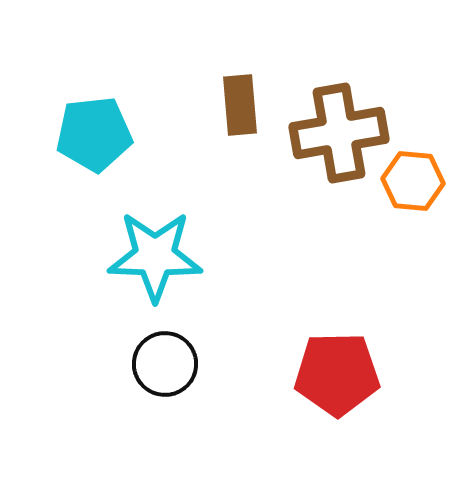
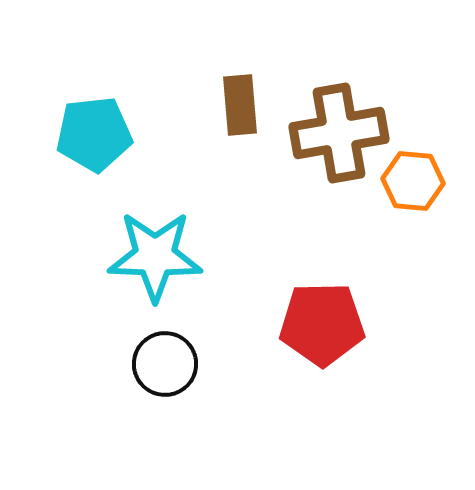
red pentagon: moved 15 px left, 50 px up
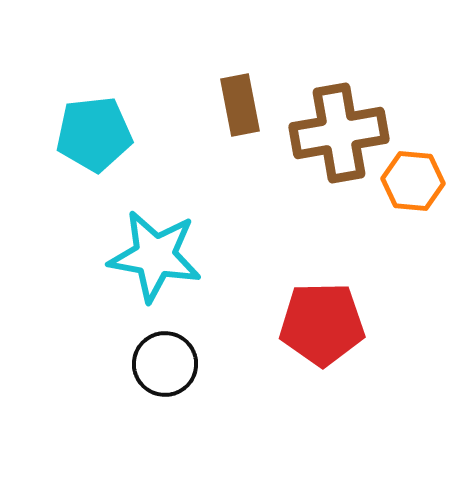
brown rectangle: rotated 6 degrees counterclockwise
cyan star: rotated 8 degrees clockwise
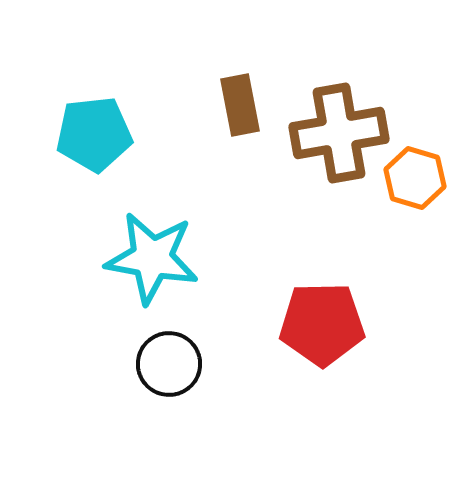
orange hexagon: moved 2 px right, 3 px up; rotated 12 degrees clockwise
cyan star: moved 3 px left, 2 px down
black circle: moved 4 px right
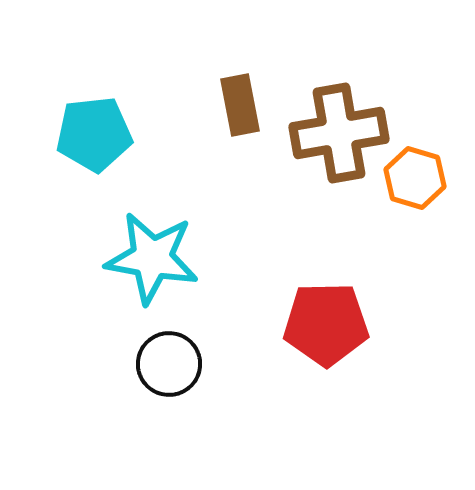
red pentagon: moved 4 px right
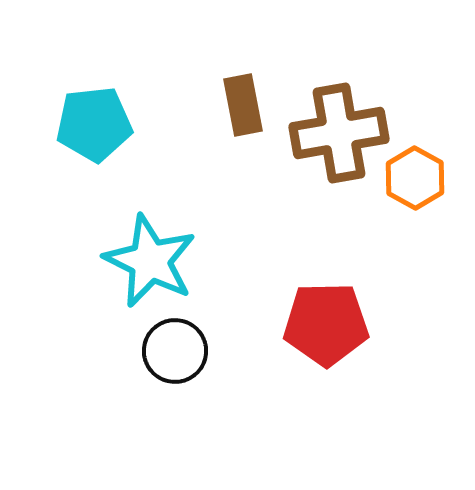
brown rectangle: moved 3 px right
cyan pentagon: moved 10 px up
orange hexagon: rotated 12 degrees clockwise
cyan star: moved 2 px left, 3 px down; rotated 16 degrees clockwise
black circle: moved 6 px right, 13 px up
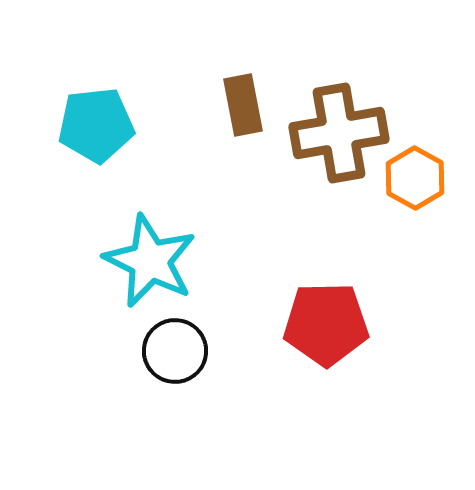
cyan pentagon: moved 2 px right, 1 px down
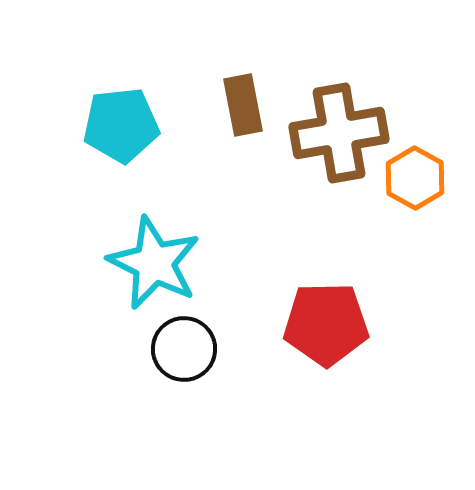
cyan pentagon: moved 25 px right
cyan star: moved 4 px right, 2 px down
black circle: moved 9 px right, 2 px up
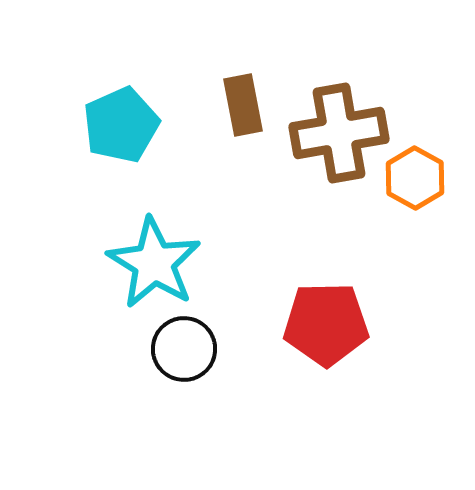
cyan pentagon: rotated 18 degrees counterclockwise
cyan star: rotated 6 degrees clockwise
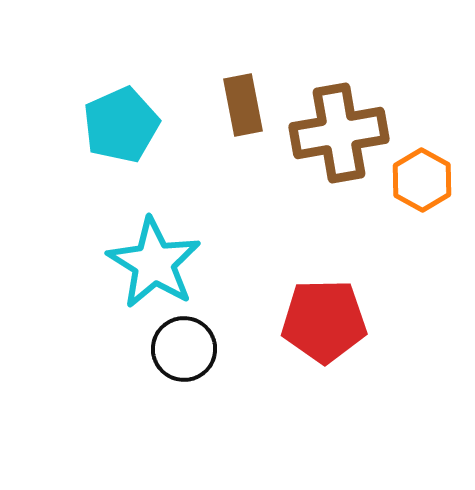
orange hexagon: moved 7 px right, 2 px down
red pentagon: moved 2 px left, 3 px up
